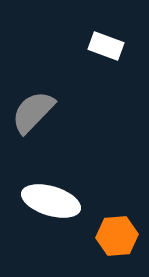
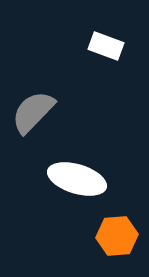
white ellipse: moved 26 px right, 22 px up
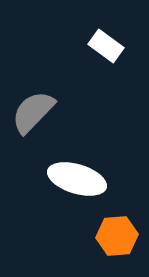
white rectangle: rotated 16 degrees clockwise
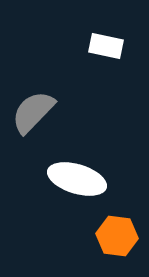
white rectangle: rotated 24 degrees counterclockwise
orange hexagon: rotated 12 degrees clockwise
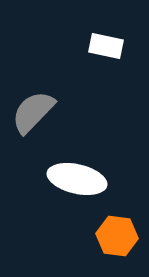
white ellipse: rotated 4 degrees counterclockwise
